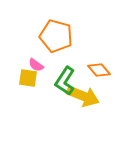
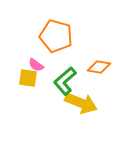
orange diamond: moved 3 px up; rotated 40 degrees counterclockwise
green L-shape: rotated 16 degrees clockwise
yellow arrow: moved 2 px left, 7 px down
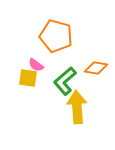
orange diamond: moved 3 px left, 1 px down
yellow arrow: moved 4 px left, 4 px down; rotated 116 degrees counterclockwise
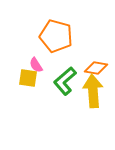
pink semicircle: rotated 21 degrees clockwise
yellow arrow: moved 16 px right, 16 px up
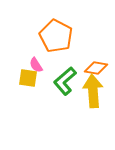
orange pentagon: rotated 12 degrees clockwise
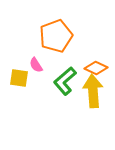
orange pentagon: rotated 24 degrees clockwise
orange diamond: rotated 15 degrees clockwise
yellow square: moved 9 px left
